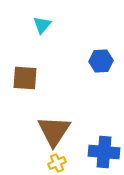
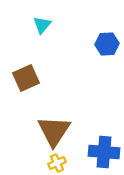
blue hexagon: moved 6 px right, 17 px up
brown square: moved 1 px right; rotated 28 degrees counterclockwise
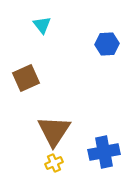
cyan triangle: rotated 18 degrees counterclockwise
blue cross: rotated 16 degrees counterclockwise
yellow cross: moved 3 px left
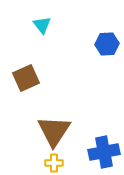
yellow cross: rotated 24 degrees clockwise
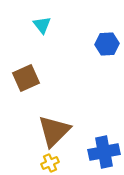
brown triangle: rotated 12 degrees clockwise
yellow cross: moved 4 px left; rotated 24 degrees counterclockwise
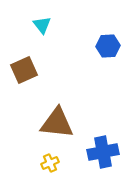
blue hexagon: moved 1 px right, 2 px down
brown square: moved 2 px left, 8 px up
brown triangle: moved 3 px right, 8 px up; rotated 51 degrees clockwise
blue cross: moved 1 px left
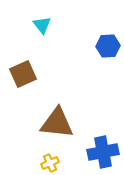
brown square: moved 1 px left, 4 px down
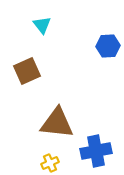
brown square: moved 4 px right, 3 px up
blue cross: moved 7 px left, 1 px up
